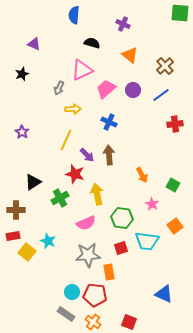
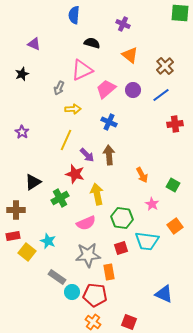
gray rectangle at (66, 314): moved 9 px left, 37 px up
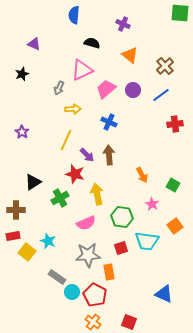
green hexagon at (122, 218): moved 1 px up
red pentagon at (95, 295): rotated 20 degrees clockwise
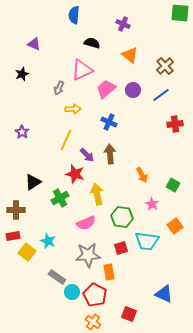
brown arrow at (109, 155): moved 1 px right, 1 px up
red square at (129, 322): moved 8 px up
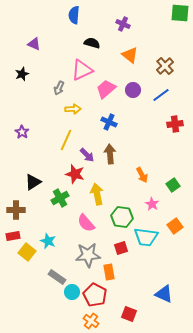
green square at (173, 185): rotated 24 degrees clockwise
pink semicircle at (86, 223): rotated 72 degrees clockwise
cyan trapezoid at (147, 241): moved 1 px left, 4 px up
orange cross at (93, 322): moved 2 px left, 1 px up
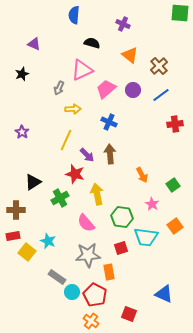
brown cross at (165, 66): moved 6 px left
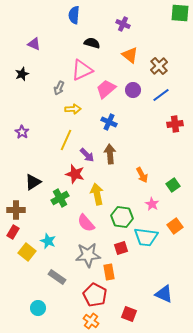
red rectangle at (13, 236): moved 4 px up; rotated 48 degrees counterclockwise
cyan circle at (72, 292): moved 34 px left, 16 px down
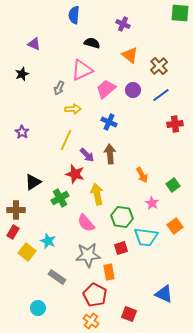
pink star at (152, 204): moved 1 px up
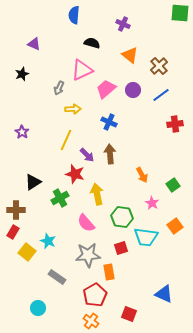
red pentagon at (95, 295): rotated 15 degrees clockwise
